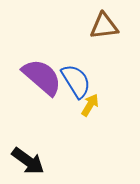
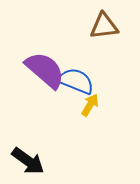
purple semicircle: moved 3 px right, 7 px up
blue semicircle: rotated 36 degrees counterclockwise
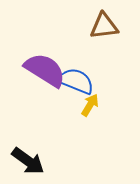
purple semicircle: rotated 9 degrees counterclockwise
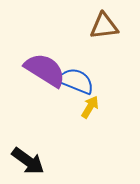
yellow arrow: moved 2 px down
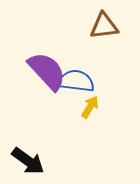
purple semicircle: moved 2 px right, 1 px down; rotated 15 degrees clockwise
blue semicircle: rotated 15 degrees counterclockwise
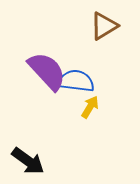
brown triangle: rotated 24 degrees counterclockwise
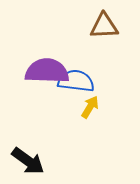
brown triangle: rotated 28 degrees clockwise
purple semicircle: rotated 45 degrees counterclockwise
